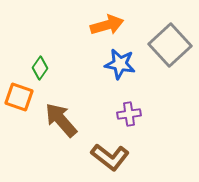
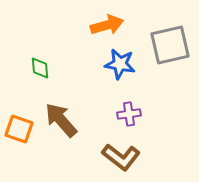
gray square: rotated 30 degrees clockwise
green diamond: rotated 40 degrees counterclockwise
orange square: moved 32 px down
brown L-shape: moved 11 px right
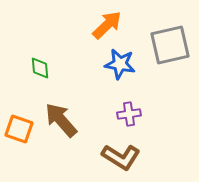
orange arrow: rotated 28 degrees counterclockwise
brown L-shape: rotated 6 degrees counterclockwise
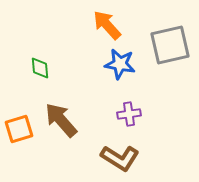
orange arrow: rotated 88 degrees counterclockwise
orange square: rotated 36 degrees counterclockwise
brown L-shape: moved 1 px left, 1 px down
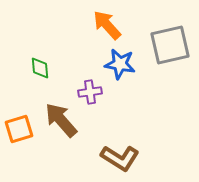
purple cross: moved 39 px left, 22 px up
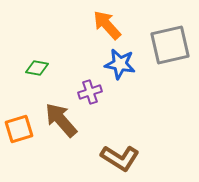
green diamond: moved 3 px left; rotated 75 degrees counterclockwise
purple cross: rotated 10 degrees counterclockwise
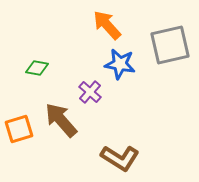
purple cross: rotated 30 degrees counterclockwise
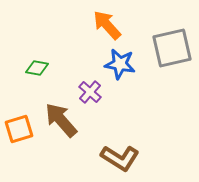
gray square: moved 2 px right, 3 px down
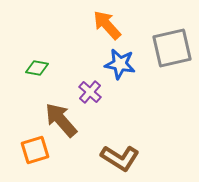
orange square: moved 16 px right, 21 px down
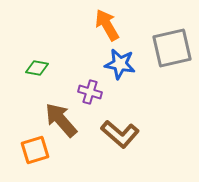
orange arrow: rotated 12 degrees clockwise
purple cross: rotated 25 degrees counterclockwise
brown L-shape: moved 24 px up; rotated 9 degrees clockwise
